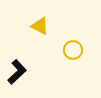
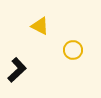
black L-shape: moved 2 px up
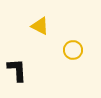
black L-shape: rotated 50 degrees counterclockwise
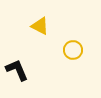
black L-shape: rotated 20 degrees counterclockwise
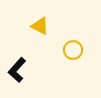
black L-shape: rotated 115 degrees counterclockwise
